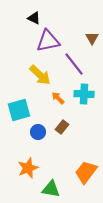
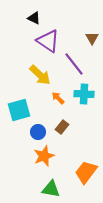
purple triangle: rotated 45 degrees clockwise
orange star: moved 16 px right, 12 px up
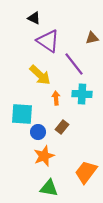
brown triangle: rotated 48 degrees clockwise
cyan cross: moved 2 px left
orange arrow: moved 2 px left; rotated 40 degrees clockwise
cyan square: moved 3 px right, 4 px down; rotated 20 degrees clockwise
green triangle: moved 2 px left, 1 px up
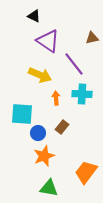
black triangle: moved 2 px up
yellow arrow: rotated 20 degrees counterclockwise
blue circle: moved 1 px down
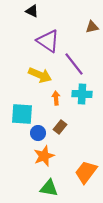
black triangle: moved 2 px left, 5 px up
brown triangle: moved 11 px up
brown rectangle: moved 2 px left
